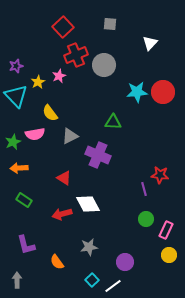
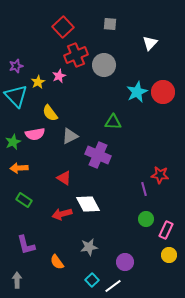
cyan star: rotated 20 degrees counterclockwise
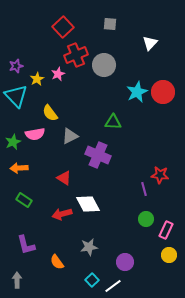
pink star: moved 1 px left, 2 px up
yellow star: moved 1 px left, 3 px up
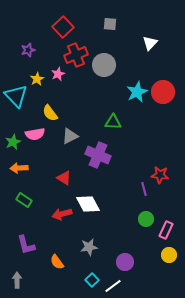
purple star: moved 12 px right, 16 px up
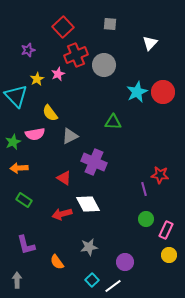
purple cross: moved 4 px left, 7 px down
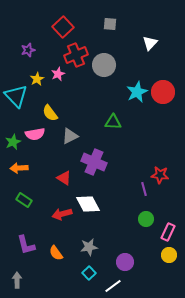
pink rectangle: moved 2 px right, 2 px down
orange semicircle: moved 1 px left, 9 px up
cyan square: moved 3 px left, 7 px up
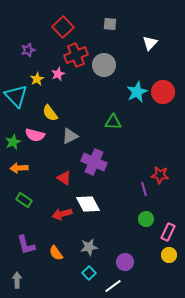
pink semicircle: moved 1 px down; rotated 24 degrees clockwise
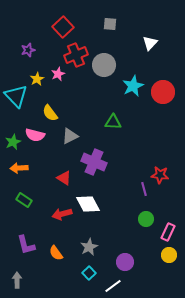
cyan star: moved 4 px left, 6 px up
gray star: rotated 18 degrees counterclockwise
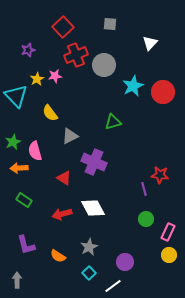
pink star: moved 3 px left, 2 px down; rotated 16 degrees clockwise
green triangle: rotated 18 degrees counterclockwise
pink semicircle: moved 16 px down; rotated 60 degrees clockwise
white diamond: moved 5 px right, 4 px down
orange semicircle: moved 2 px right, 3 px down; rotated 21 degrees counterclockwise
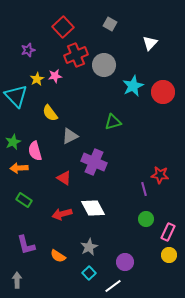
gray square: rotated 24 degrees clockwise
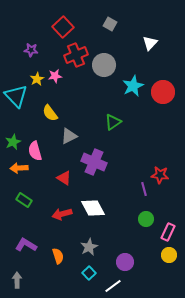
purple star: moved 3 px right; rotated 24 degrees clockwise
green triangle: rotated 18 degrees counterclockwise
gray triangle: moved 1 px left
purple L-shape: rotated 135 degrees clockwise
orange semicircle: rotated 140 degrees counterclockwise
